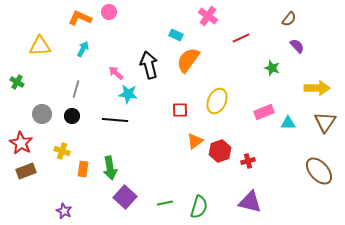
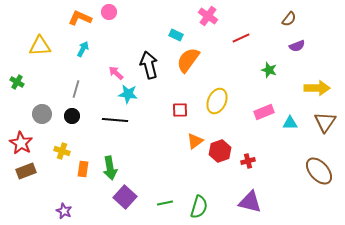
purple semicircle: rotated 112 degrees clockwise
green star: moved 3 px left, 2 px down
cyan triangle: moved 2 px right
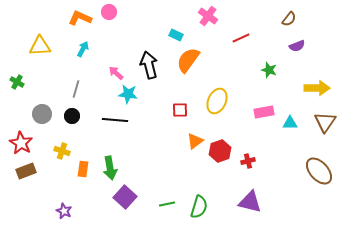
pink rectangle: rotated 12 degrees clockwise
green line: moved 2 px right, 1 px down
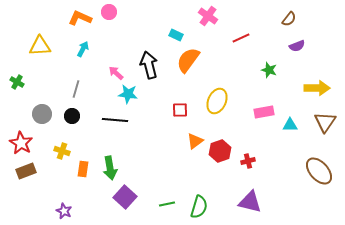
cyan triangle: moved 2 px down
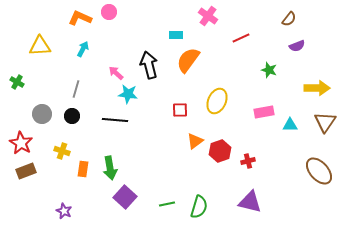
cyan rectangle: rotated 24 degrees counterclockwise
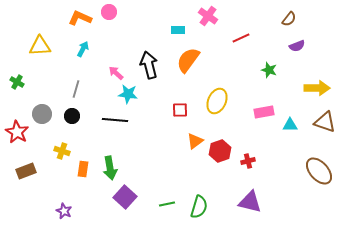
cyan rectangle: moved 2 px right, 5 px up
brown triangle: rotated 45 degrees counterclockwise
red star: moved 4 px left, 11 px up
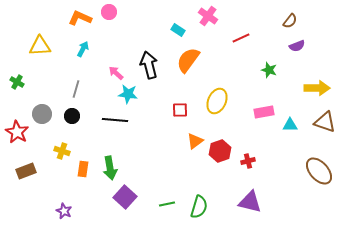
brown semicircle: moved 1 px right, 2 px down
cyan rectangle: rotated 32 degrees clockwise
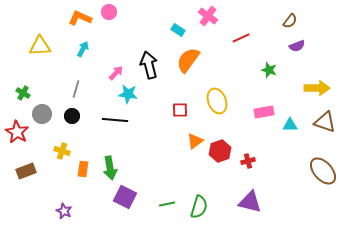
pink arrow: rotated 91 degrees clockwise
green cross: moved 6 px right, 11 px down
yellow ellipse: rotated 45 degrees counterclockwise
brown ellipse: moved 4 px right
purple square: rotated 15 degrees counterclockwise
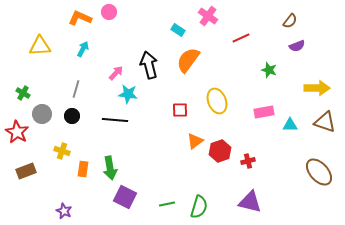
brown ellipse: moved 4 px left, 1 px down
